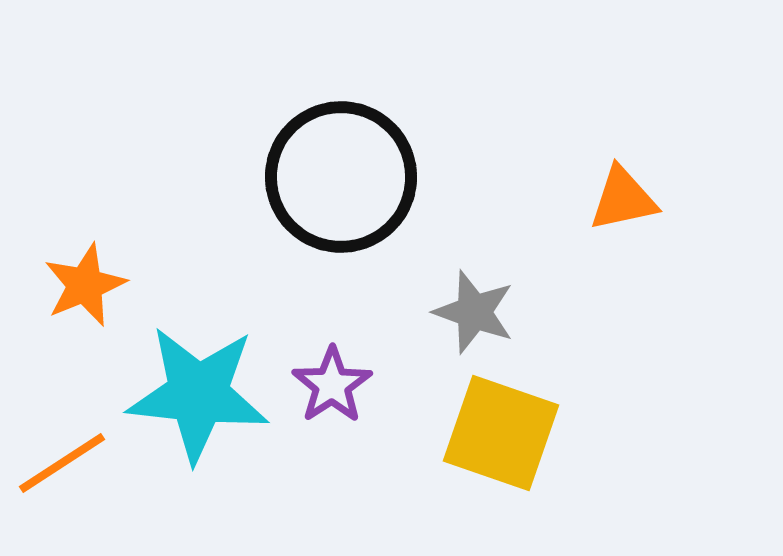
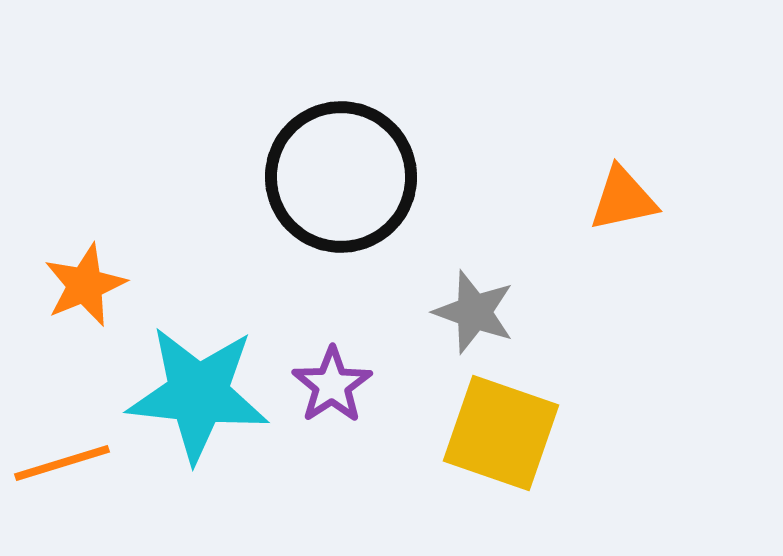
orange line: rotated 16 degrees clockwise
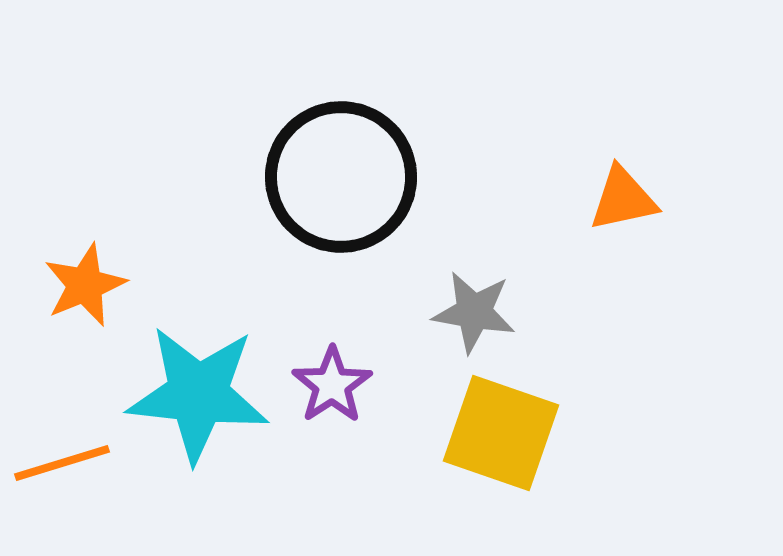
gray star: rotated 10 degrees counterclockwise
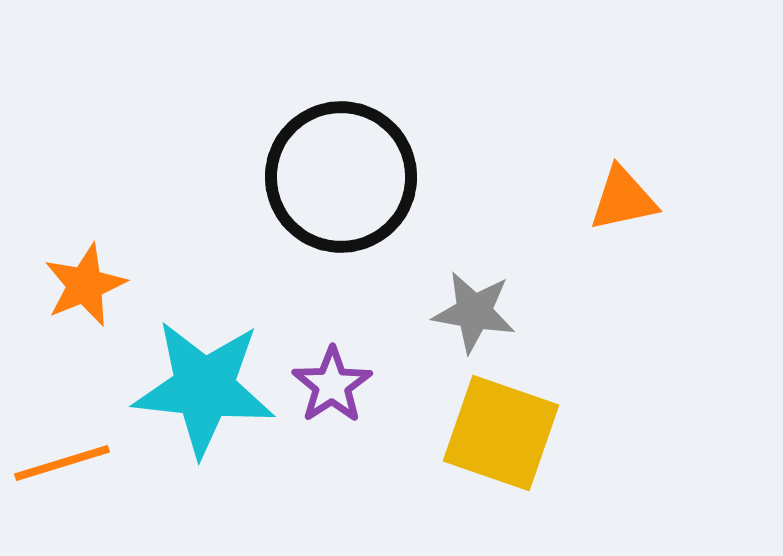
cyan star: moved 6 px right, 6 px up
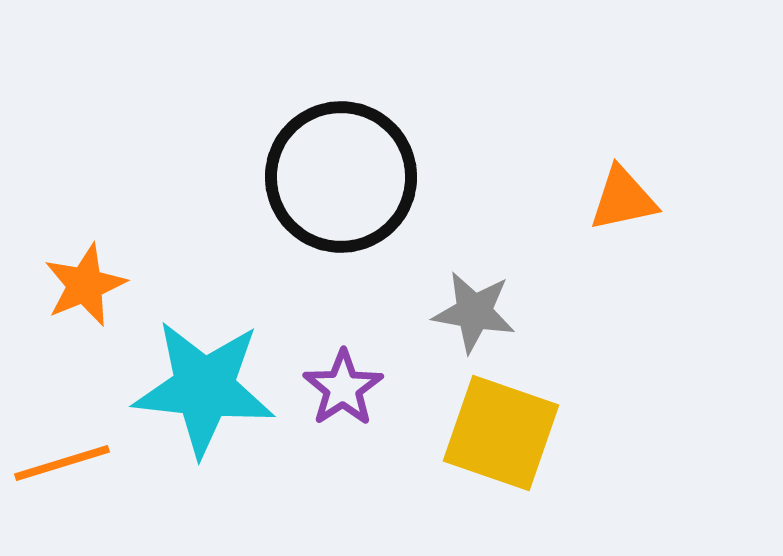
purple star: moved 11 px right, 3 px down
